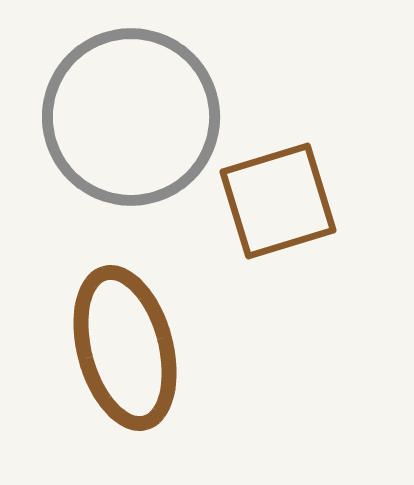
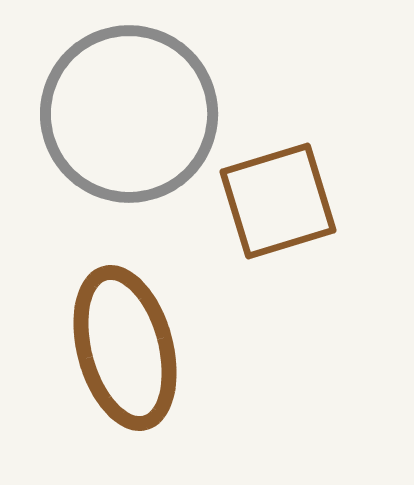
gray circle: moved 2 px left, 3 px up
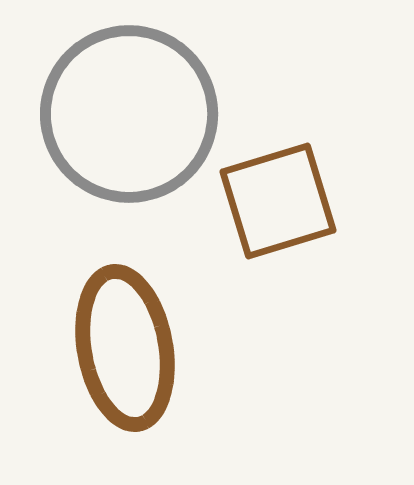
brown ellipse: rotated 5 degrees clockwise
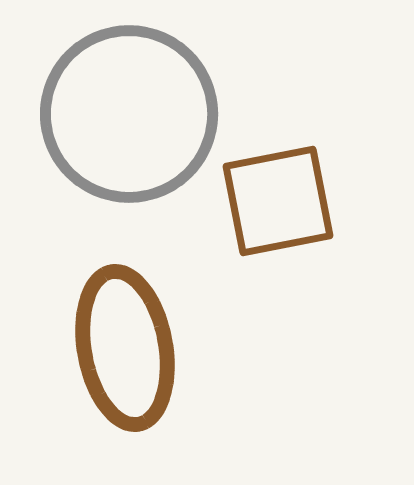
brown square: rotated 6 degrees clockwise
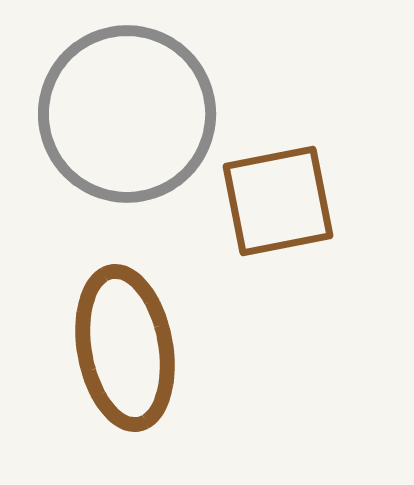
gray circle: moved 2 px left
